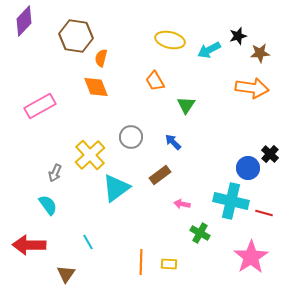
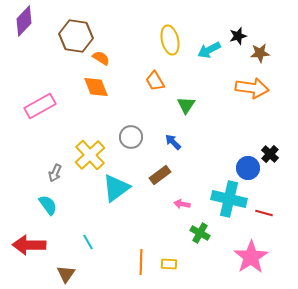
yellow ellipse: rotated 64 degrees clockwise
orange semicircle: rotated 108 degrees clockwise
cyan cross: moved 2 px left, 2 px up
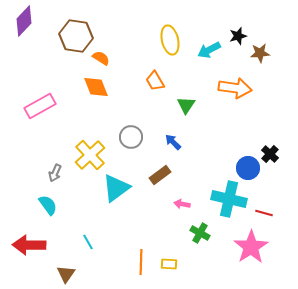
orange arrow: moved 17 px left
pink star: moved 10 px up
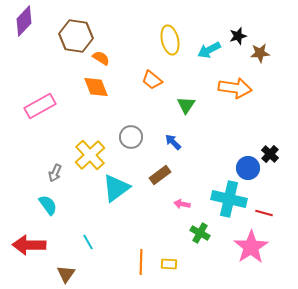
orange trapezoid: moved 3 px left, 1 px up; rotated 20 degrees counterclockwise
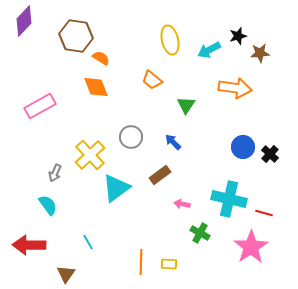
blue circle: moved 5 px left, 21 px up
